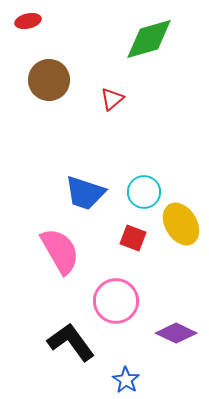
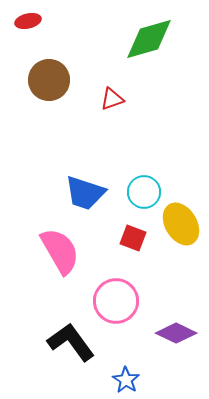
red triangle: rotated 20 degrees clockwise
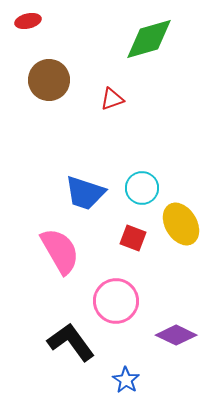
cyan circle: moved 2 px left, 4 px up
purple diamond: moved 2 px down
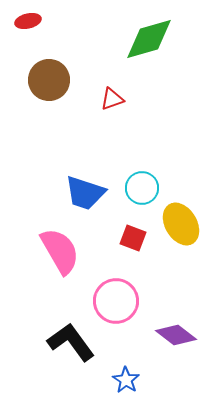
purple diamond: rotated 12 degrees clockwise
